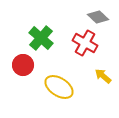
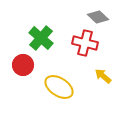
red cross: rotated 15 degrees counterclockwise
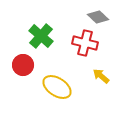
green cross: moved 2 px up
yellow arrow: moved 2 px left
yellow ellipse: moved 2 px left
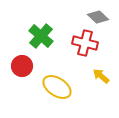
red circle: moved 1 px left, 1 px down
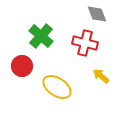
gray diamond: moved 1 px left, 3 px up; rotated 25 degrees clockwise
